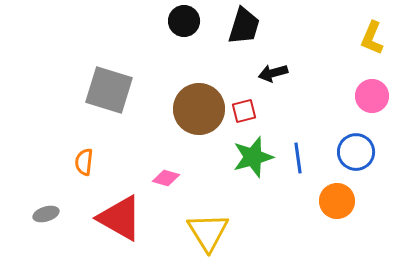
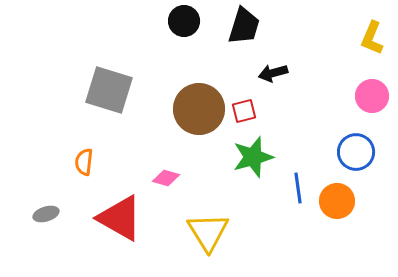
blue line: moved 30 px down
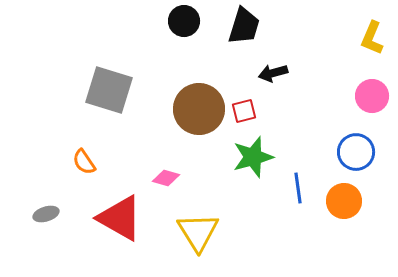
orange semicircle: rotated 40 degrees counterclockwise
orange circle: moved 7 px right
yellow triangle: moved 10 px left
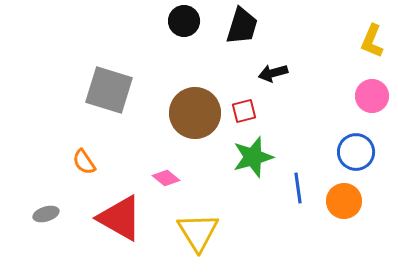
black trapezoid: moved 2 px left
yellow L-shape: moved 3 px down
brown circle: moved 4 px left, 4 px down
pink diamond: rotated 24 degrees clockwise
